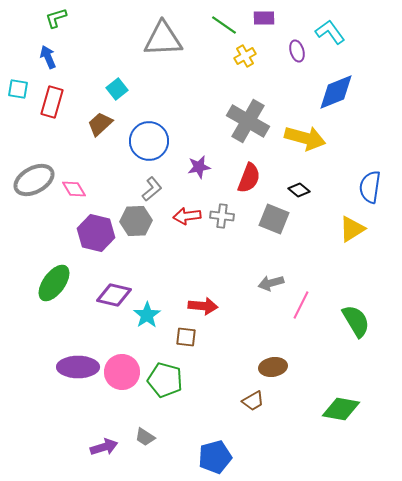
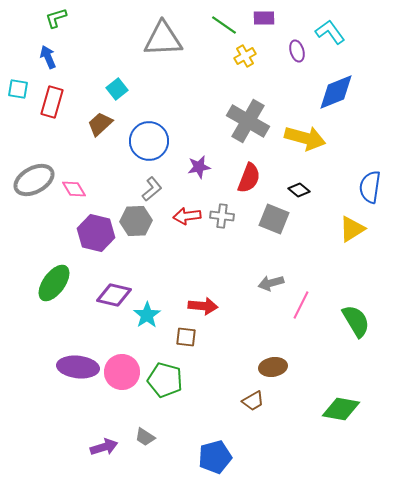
purple ellipse at (78, 367): rotated 6 degrees clockwise
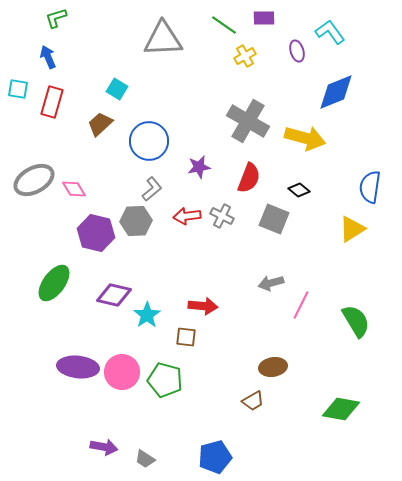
cyan square at (117, 89): rotated 20 degrees counterclockwise
gray cross at (222, 216): rotated 20 degrees clockwise
gray trapezoid at (145, 437): moved 22 px down
purple arrow at (104, 447): rotated 28 degrees clockwise
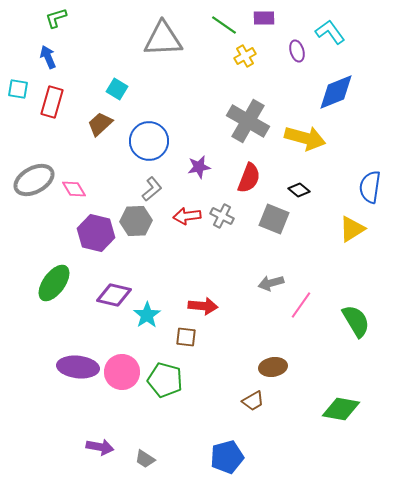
pink line at (301, 305): rotated 8 degrees clockwise
purple arrow at (104, 447): moved 4 px left
blue pentagon at (215, 457): moved 12 px right
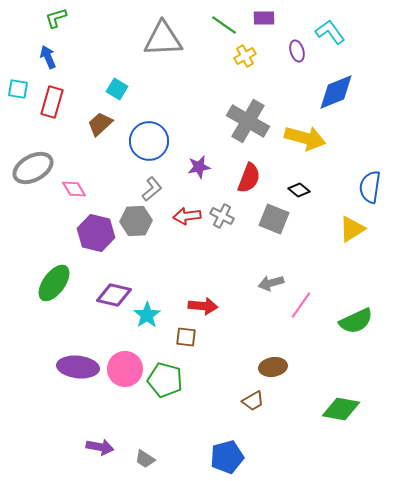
gray ellipse at (34, 180): moved 1 px left, 12 px up
green semicircle at (356, 321): rotated 96 degrees clockwise
pink circle at (122, 372): moved 3 px right, 3 px up
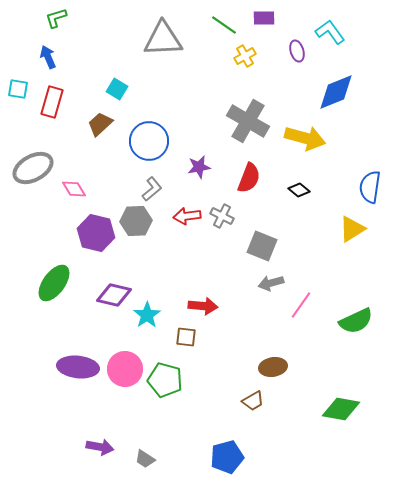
gray square at (274, 219): moved 12 px left, 27 px down
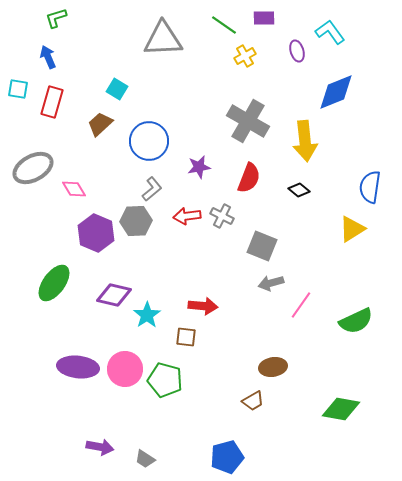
yellow arrow at (305, 138): moved 3 px down; rotated 69 degrees clockwise
purple hexagon at (96, 233): rotated 9 degrees clockwise
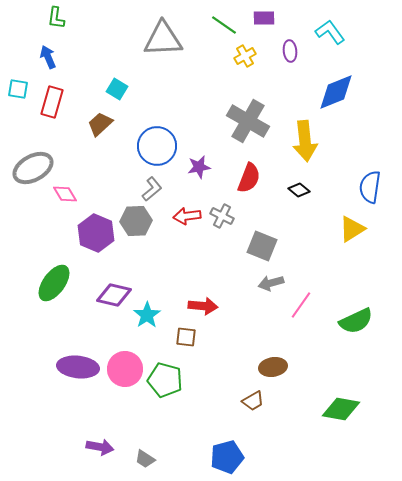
green L-shape at (56, 18): rotated 65 degrees counterclockwise
purple ellipse at (297, 51): moved 7 px left; rotated 10 degrees clockwise
blue circle at (149, 141): moved 8 px right, 5 px down
pink diamond at (74, 189): moved 9 px left, 5 px down
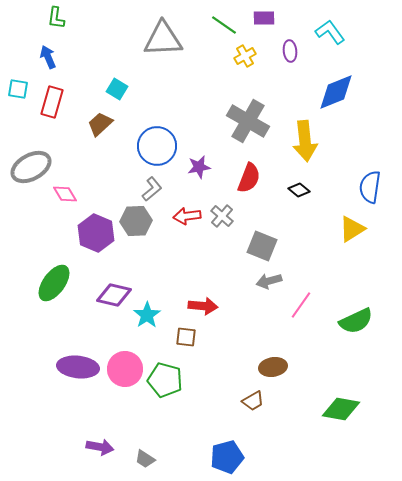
gray ellipse at (33, 168): moved 2 px left, 1 px up
gray cross at (222, 216): rotated 15 degrees clockwise
gray arrow at (271, 283): moved 2 px left, 2 px up
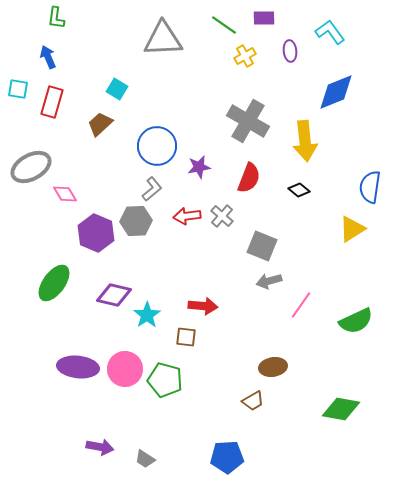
blue pentagon at (227, 457): rotated 12 degrees clockwise
